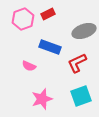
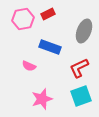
pink hexagon: rotated 10 degrees clockwise
gray ellipse: rotated 50 degrees counterclockwise
red L-shape: moved 2 px right, 5 px down
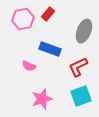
red rectangle: rotated 24 degrees counterclockwise
blue rectangle: moved 2 px down
red L-shape: moved 1 px left, 1 px up
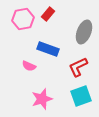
gray ellipse: moved 1 px down
blue rectangle: moved 2 px left
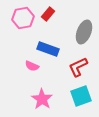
pink hexagon: moved 1 px up
pink semicircle: moved 3 px right
pink star: rotated 20 degrees counterclockwise
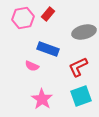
gray ellipse: rotated 55 degrees clockwise
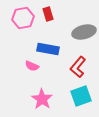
red rectangle: rotated 56 degrees counterclockwise
blue rectangle: rotated 10 degrees counterclockwise
red L-shape: rotated 25 degrees counterclockwise
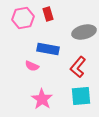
cyan square: rotated 15 degrees clockwise
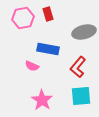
pink star: moved 1 px down
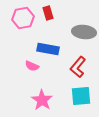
red rectangle: moved 1 px up
gray ellipse: rotated 20 degrees clockwise
